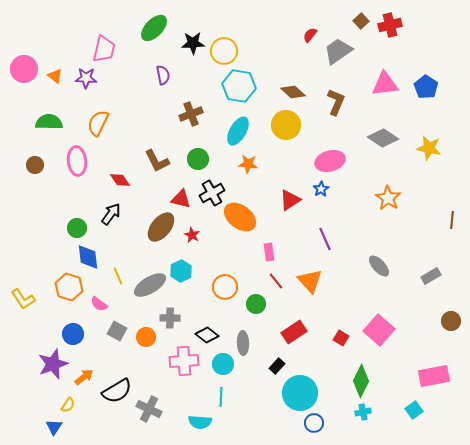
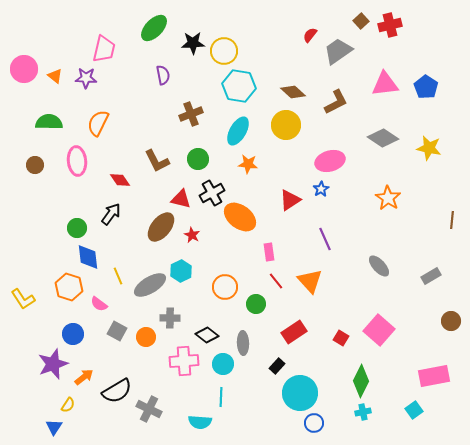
brown L-shape at (336, 102): rotated 40 degrees clockwise
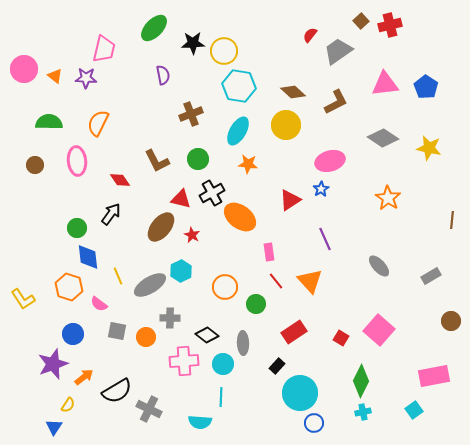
gray square at (117, 331): rotated 18 degrees counterclockwise
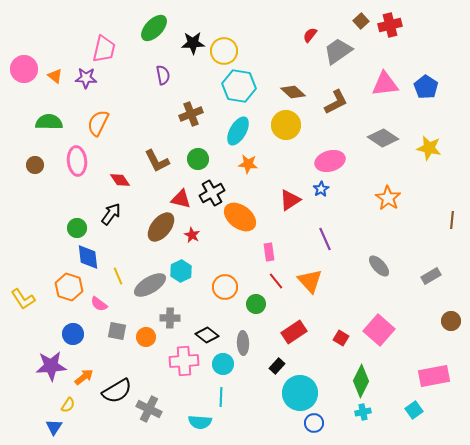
purple star at (53, 364): moved 2 px left, 2 px down; rotated 16 degrees clockwise
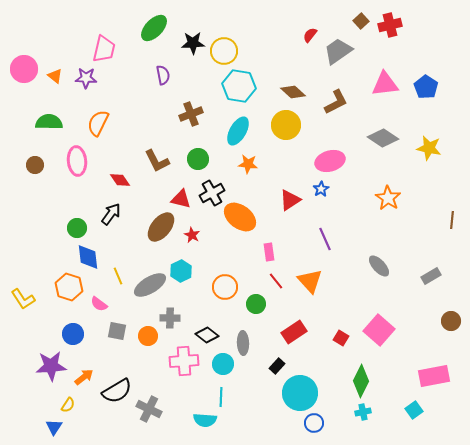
orange circle at (146, 337): moved 2 px right, 1 px up
cyan semicircle at (200, 422): moved 5 px right, 2 px up
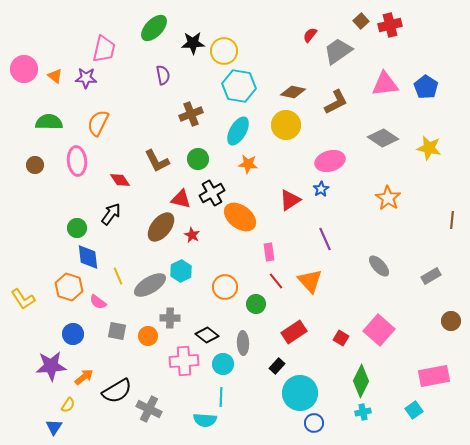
brown diamond at (293, 92): rotated 30 degrees counterclockwise
pink semicircle at (99, 304): moved 1 px left, 2 px up
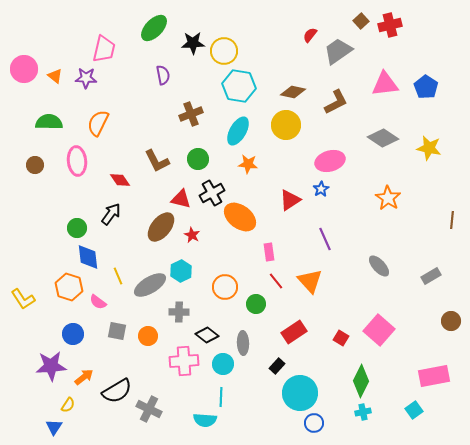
gray cross at (170, 318): moved 9 px right, 6 px up
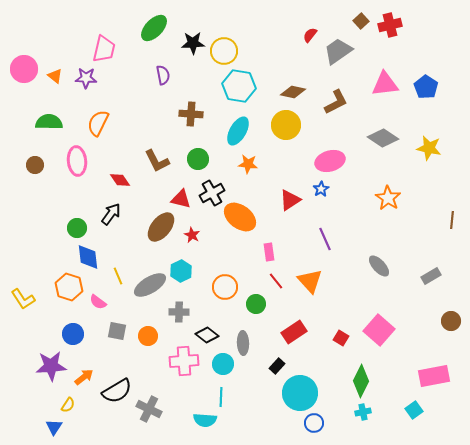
brown cross at (191, 114): rotated 25 degrees clockwise
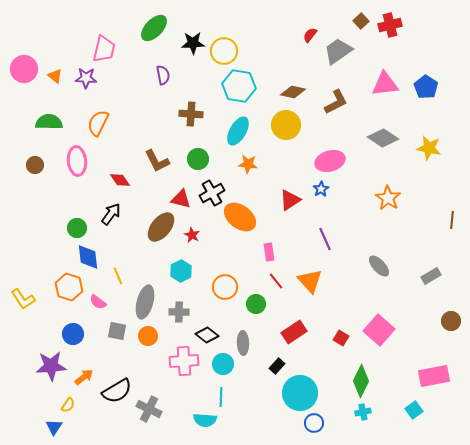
gray ellipse at (150, 285): moved 5 px left, 17 px down; rotated 44 degrees counterclockwise
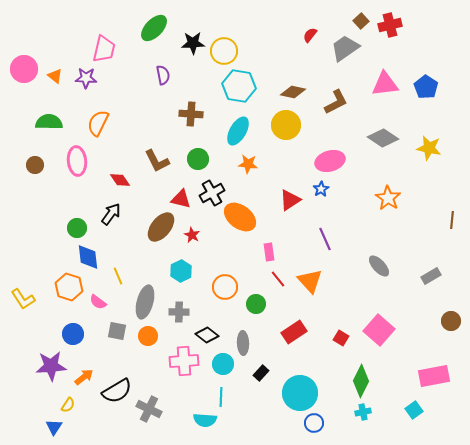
gray trapezoid at (338, 51): moved 7 px right, 3 px up
red line at (276, 281): moved 2 px right, 2 px up
black rectangle at (277, 366): moved 16 px left, 7 px down
